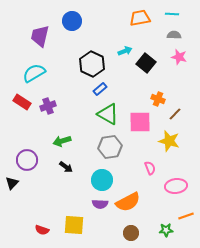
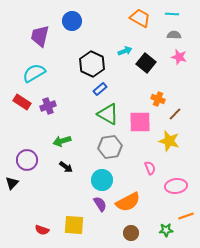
orange trapezoid: rotated 40 degrees clockwise
purple semicircle: rotated 126 degrees counterclockwise
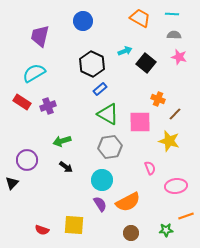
blue circle: moved 11 px right
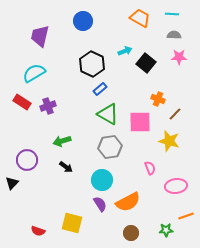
pink star: rotated 14 degrees counterclockwise
yellow square: moved 2 px left, 2 px up; rotated 10 degrees clockwise
red semicircle: moved 4 px left, 1 px down
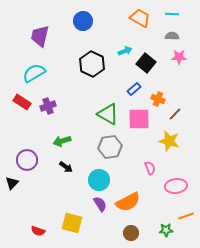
gray semicircle: moved 2 px left, 1 px down
blue rectangle: moved 34 px right
pink square: moved 1 px left, 3 px up
cyan circle: moved 3 px left
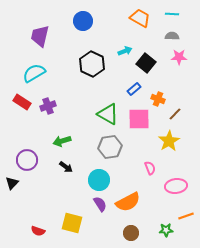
yellow star: rotated 25 degrees clockwise
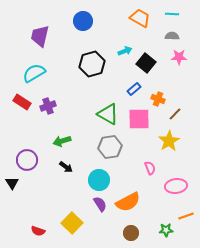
black hexagon: rotated 20 degrees clockwise
black triangle: rotated 16 degrees counterclockwise
yellow square: rotated 30 degrees clockwise
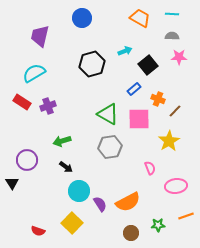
blue circle: moved 1 px left, 3 px up
black square: moved 2 px right, 2 px down; rotated 12 degrees clockwise
brown line: moved 3 px up
cyan circle: moved 20 px left, 11 px down
green star: moved 8 px left, 5 px up
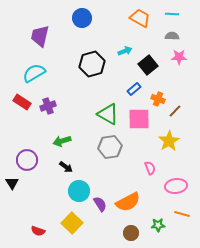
orange line: moved 4 px left, 2 px up; rotated 35 degrees clockwise
